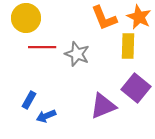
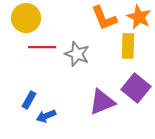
purple triangle: moved 1 px left, 4 px up
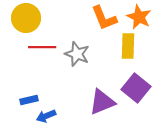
blue rectangle: rotated 48 degrees clockwise
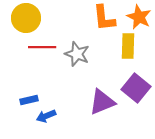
orange L-shape: rotated 16 degrees clockwise
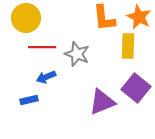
blue arrow: moved 39 px up
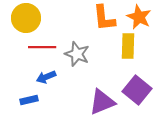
purple square: moved 1 px right, 2 px down
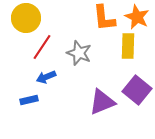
orange star: moved 2 px left
red line: rotated 56 degrees counterclockwise
gray star: moved 2 px right, 1 px up
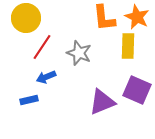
purple square: rotated 16 degrees counterclockwise
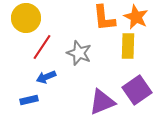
orange star: moved 1 px left
purple square: rotated 32 degrees clockwise
